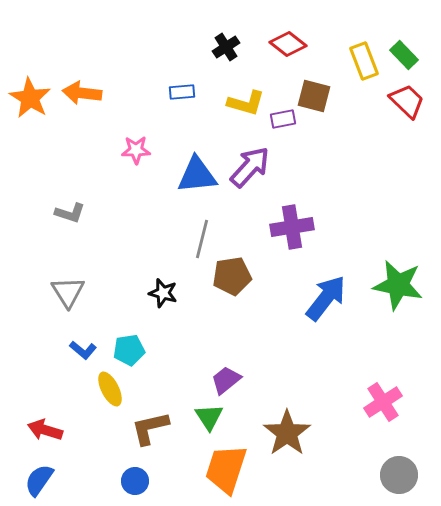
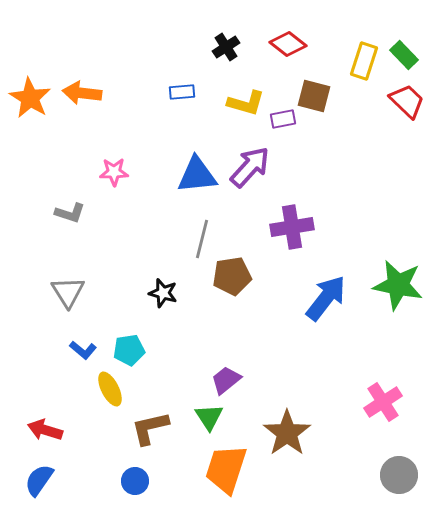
yellow rectangle: rotated 39 degrees clockwise
pink star: moved 22 px left, 22 px down
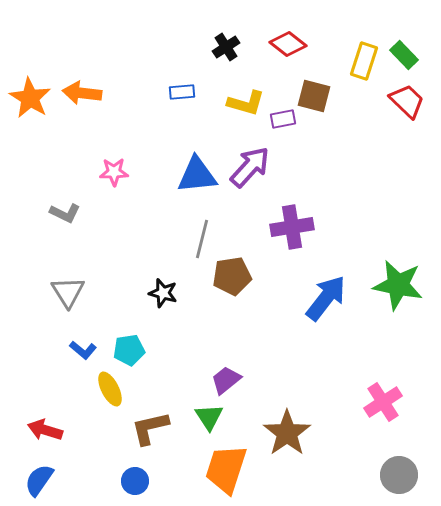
gray L-shape: moved 5 px left; rotated 8 degrees clockwise
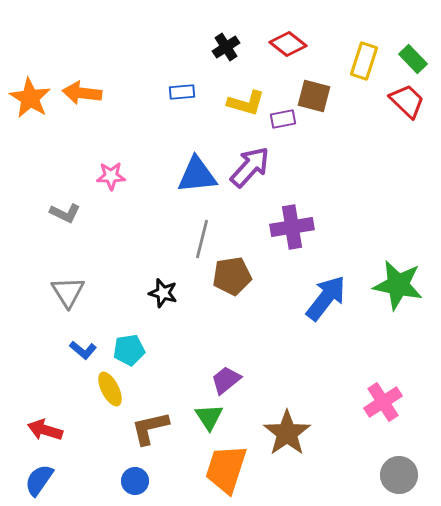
green rectangle: moved 9 px right, 4 px down
pink star: moved 3 px left, 4 px down
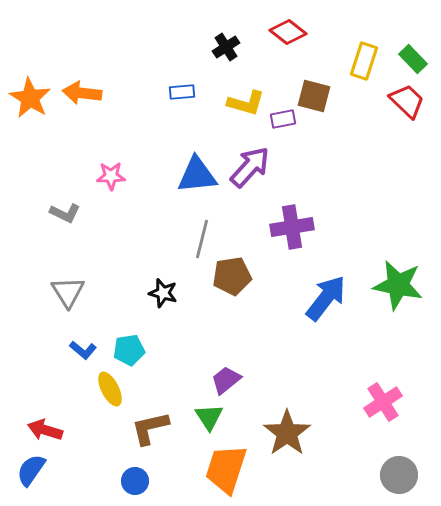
red diamond: moved 12 px up
blue semicircle: moved 8 px left, 10 px up
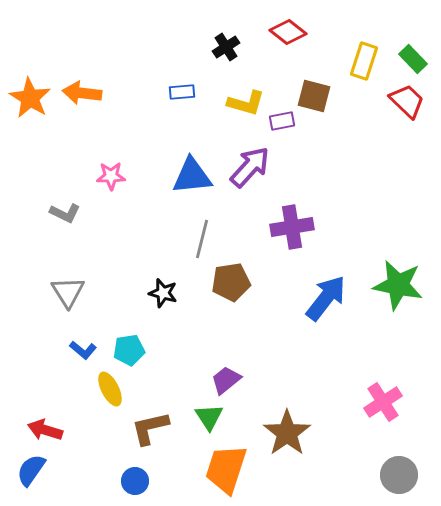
purple rectangle: moved 1 px left, 2 px down
blue triangle: moved 5 px left, 1 px down
brown pentagon: moved 1 px left, 6 px down
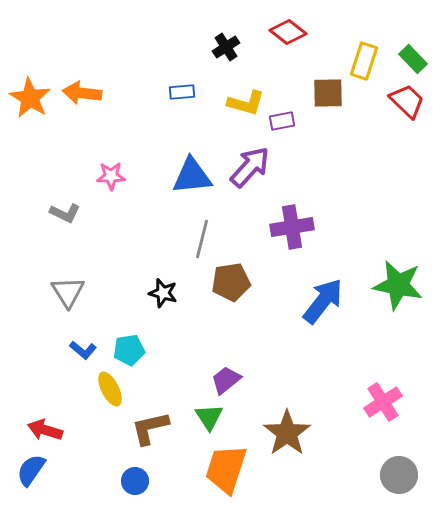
brown square: moved 14 px right, 3 px up; rotated 16 degrees counterclockwise
blue arrow: moved 3 px left, 3 px down
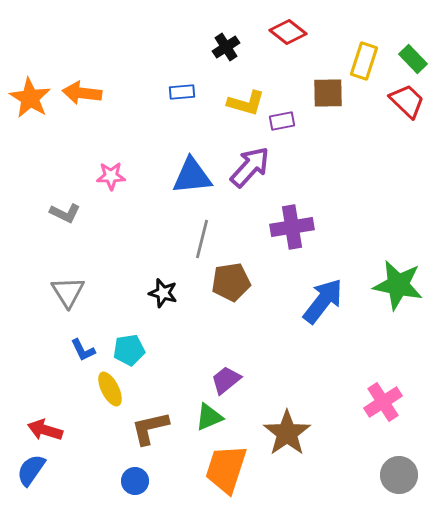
blue L-shape: rotated 24 degrees clockwise
green triangle: rotated 40 degrees clockwise
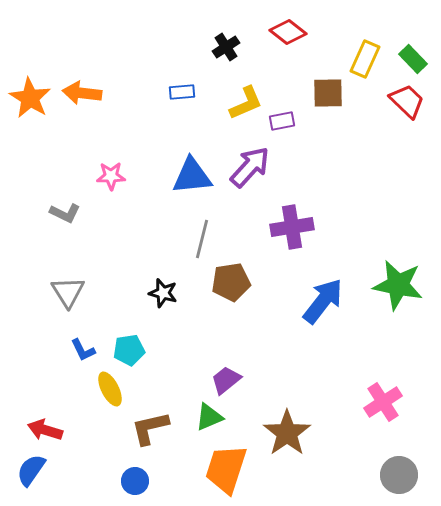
yellow rectangle: moved 1 px right, 2 px up; rotated 6 degrees clockwise
yellow L-shape: rotated 39 degrees counterclockwise
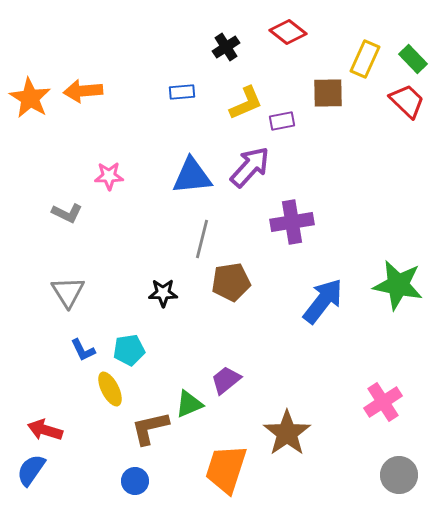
orange arrow: moved 1 px right, 2 px up; rotated 12 degrees counterclockwise
pink star: moved 2 px left
gray L-shape: moved 2 px right
purple cross: moved 5 px up
black star: rotated 16 degrees counterclockwise
green triangle: moved 20 px left, 13 px up
